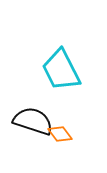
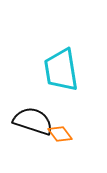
cyan trapezoid: rotated 18 degrees clockwise
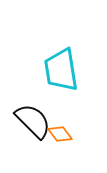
black semicircle: rotated 27 degrees clockwise
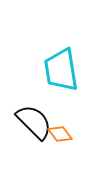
black semicircle: moved 1 px right, 1 px down
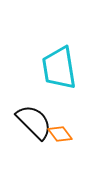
cyan trapezoid: moved 2 px left, 2 px up
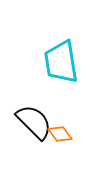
cyan trapezoid: moved 2 px right, 6 px up
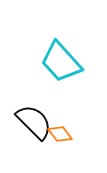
cyan trapezoid: rotated 33 degrees counterclockwise
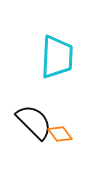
cyan trapezoid: moved 4 px left, 5 px up; rotated 135 degrees counterclockwise
